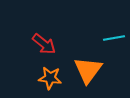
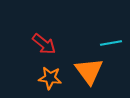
cyan line: moved 3 px left, 5 px down
orange triangle: moved 1 px right, 1 px down; rotated 12 degrees counterclockwise
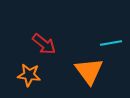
orange star: moved 21 px left, 3 px up
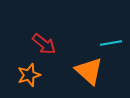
orange triangle: rotated 12 degrees counterclockwise
orange star: rotated 25 degrees counterclockwise
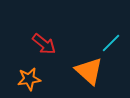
cyan line: rotated 35 degrees counterclockwise
orange star: moved 4 px down; rotated 10 degrees clockwise
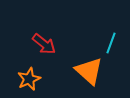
cyan line: rotated 25 degrees counterclockwise
orange star: rotated 15 degrees counterclockwise
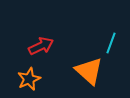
red arrow: moved 3 px left, 2 px down; rotated 65 degrees counterclockwise
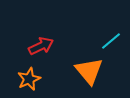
cyan line: moved 2 px up; rotated 30 degrees clockwise
orange triangle: rotated 8 degrees clockwise
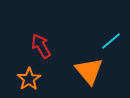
red arrow: rotated 95 degrees counterclockwise
orange star: rotated 10 degrees counterclockwise
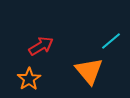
red arrow: rotated 90 degrees clockwise
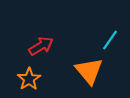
cyan line: moved 1 px left, 1 px up; rotated 15 degrees counterclockwise
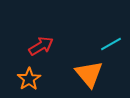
cyan line: moved 1 px right, 4 px down; rotated 25 degrees clockwise
orange triangle: moved 3 px down
